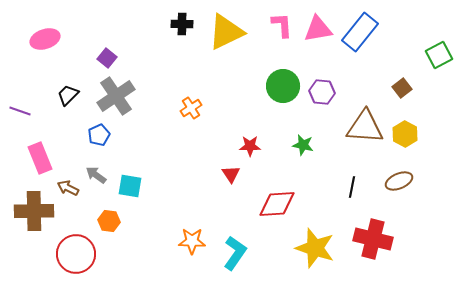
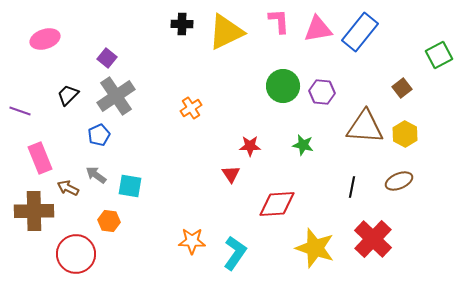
pink L-shape: moved 3 px left, 4 px up
red cross: rotated 30 degrees clockwise
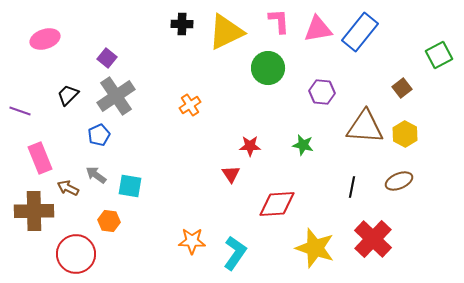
green circle: moved 15 px left, 18 px up
orange cross: moved 1 px left, 3 px up
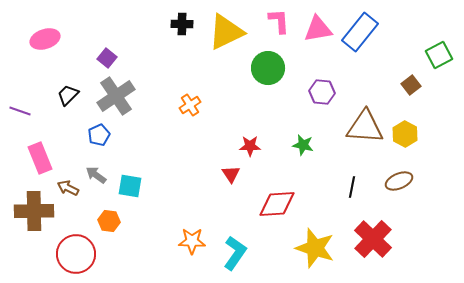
brown square: moved 9 px right, 3 px up
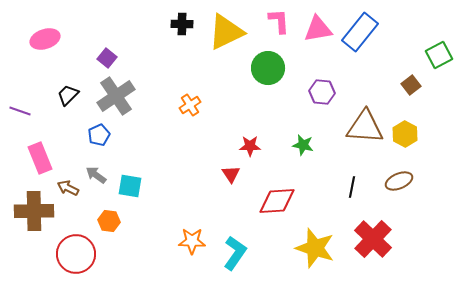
red diamond: moved 3 px up
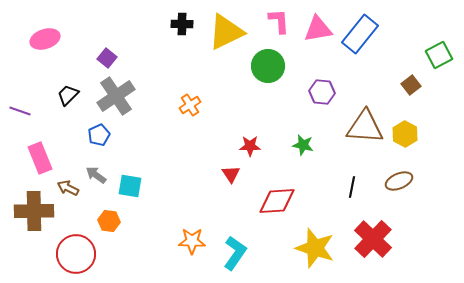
blue rectangle: moved 2 px down
green circle: moved 2 px up
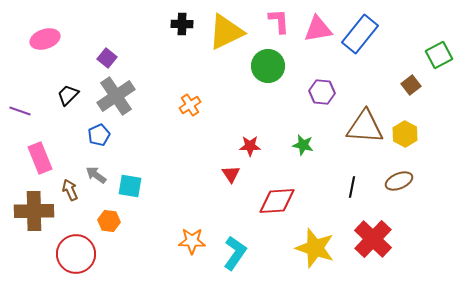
brown arrow: moved 2 px right, 2 px down; rotated 40 degrees clockwise
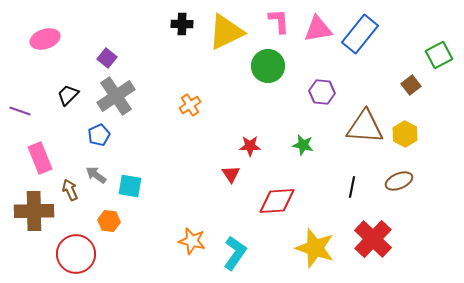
orange star: rotated 12 degrees clockwise
